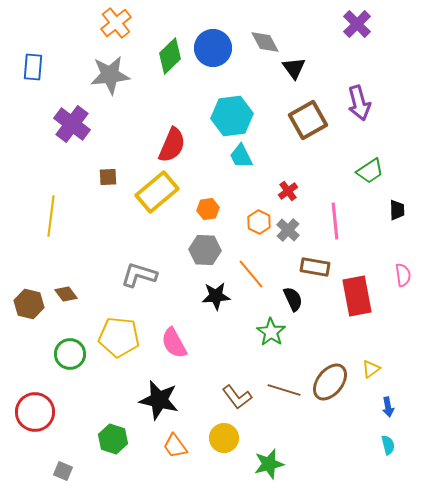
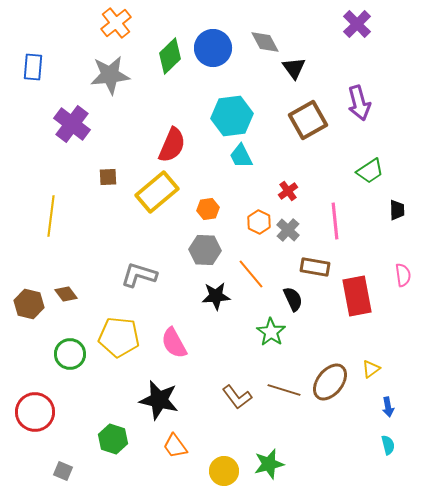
yellow circle at (224, 438): moved 33 px down
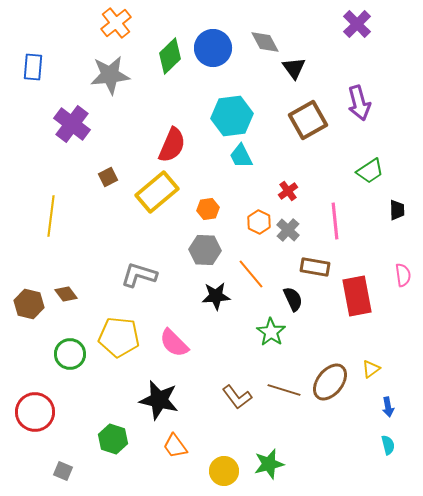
brown square at (108, 177): rotated 24 degrees counterclockwise
pink semicircle at (174, 343): rotated 16 degrees counterclockwise
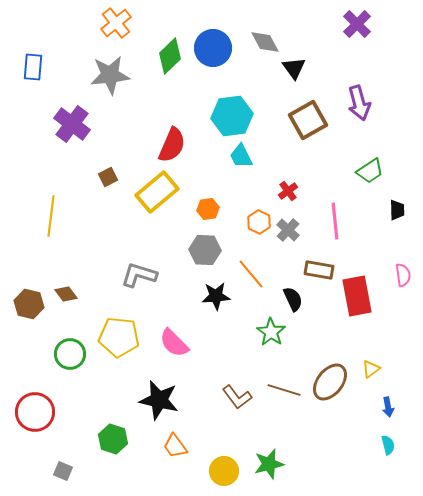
brown rectangle at (315, 267): moved 4 px right, 3 px down
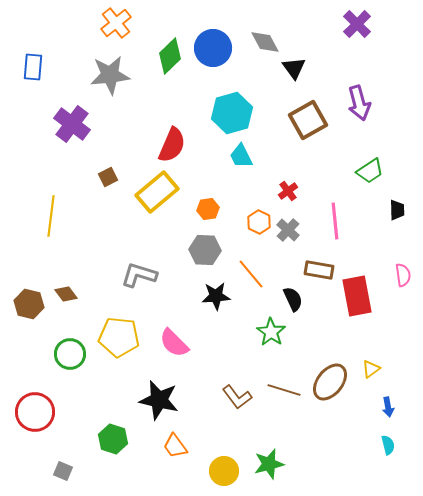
cyan hexagon at (232, 116): moved 3 px up; rotated 9 degrees counterclockwise
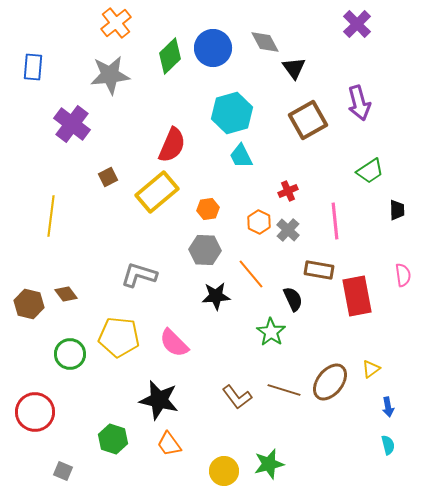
red cross at (288, 191): rotated 12 degrees clockwise
orange trapezoid at (175, 446): moved 6 px left, 2 px up
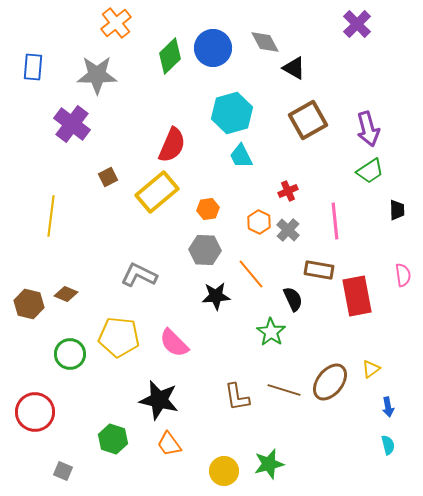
black triangle at (294, 68): rotated 25 degrees counterclockwise
gray star at (110, 75): moved 13 px left; rotated 6 degrees clockwise
purple arrow at (359, 103): moved 9 px right, 26 px down
gray L-shape at (139, 275): rotated 9 degrees clockwise
brown diamond at (66, 294): rotated 30 degrees counterclockwise
brown L-shape at (237, 397): rotated 28 degrees clockwise
